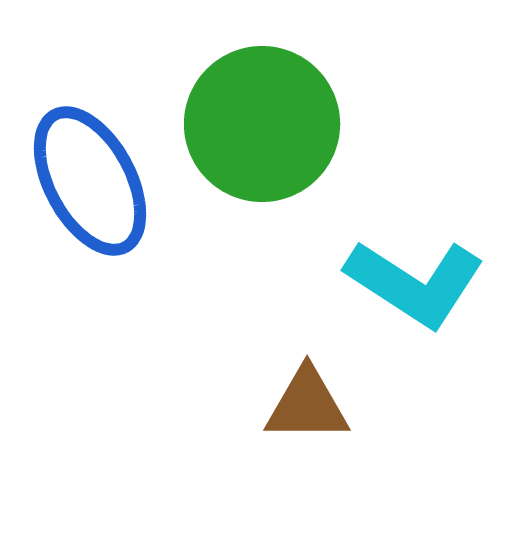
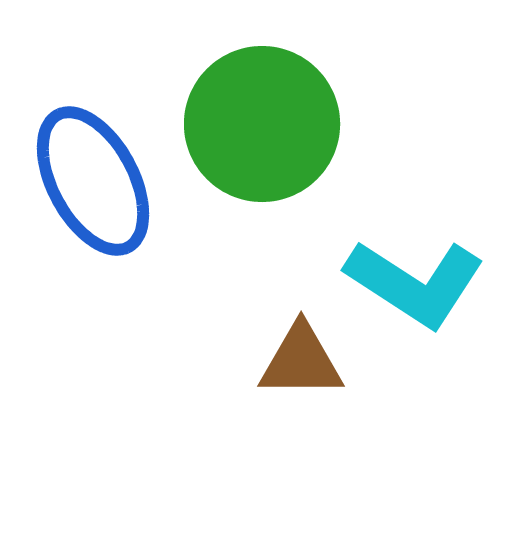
blue ellipse: moved 3 px right
brown triangle: moved 6 px left, 44 px up
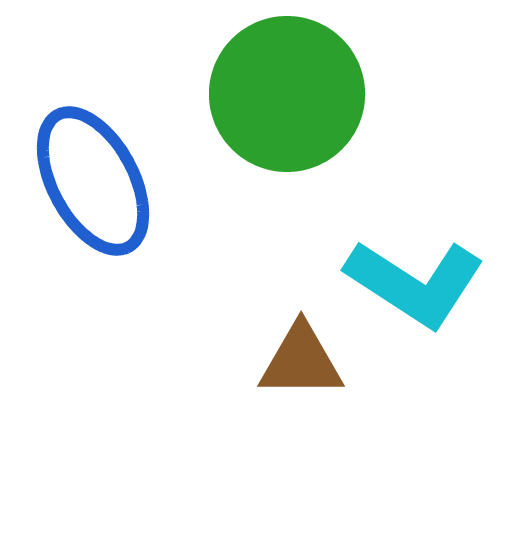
green circle: moved 25 px right, 30 px up
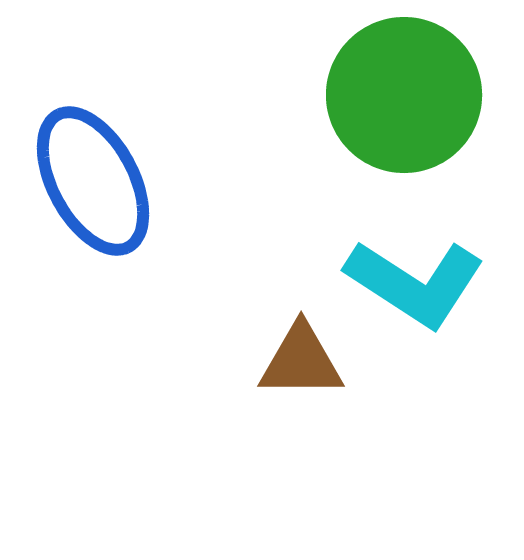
green circle: moved 117 px right, 1 px down
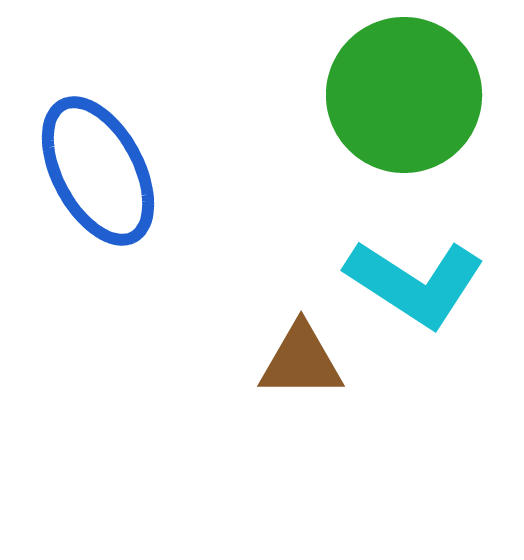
blue ellipse: moved 5 px right, 10 px up
